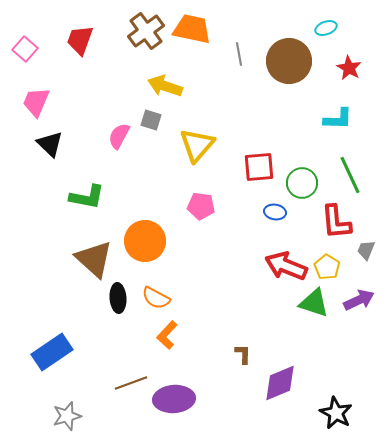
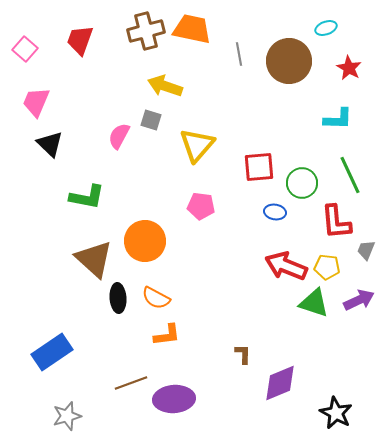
brown cross: rotated 21 degrees clockwise
yellow pentagon: rotated 25 degrees counterclockwise
orange L-shape: rotated 140 degrees counterclockwise
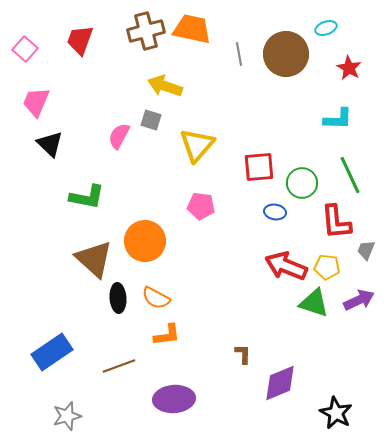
brown circle: moved 3 px left, 7 px up
brown line: moved 12 px left, 17 px up
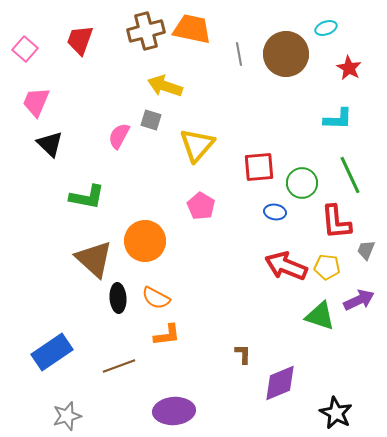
pink pentagon: rotated 24 degrees clockwise
green triangle: moved 6 px right, 13 px down
purple ellipse: moved 12 px down
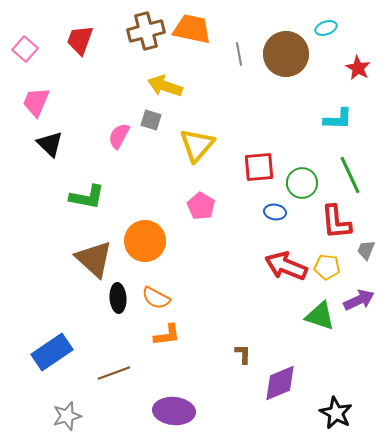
red star: moved 9 px right
brown line: moved 5 px left, 7 px down
purple ellipse: rotated 9 degrees clockwise
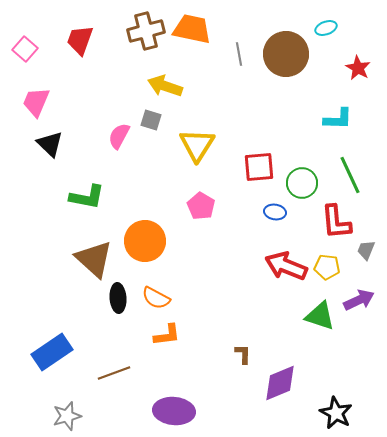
yellow triangle: rotated 9 degrees counterclockwise
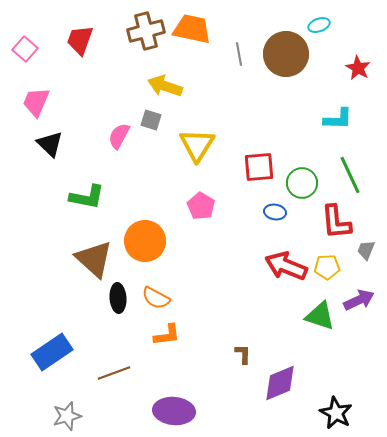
cyan ellipse: moved 7 px left, 3 px up
yellow pentagon: rotated 10 degrees counterclockwise
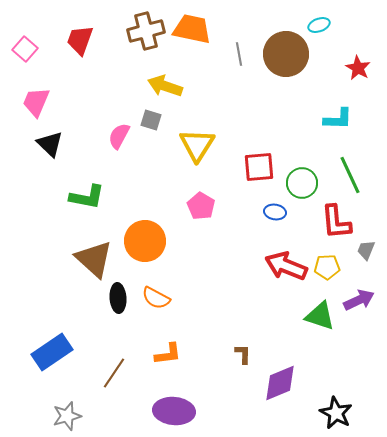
orange L-shape: moved 1 px right, 19 px down
brown line: rotated 36 degrees counterclockwise
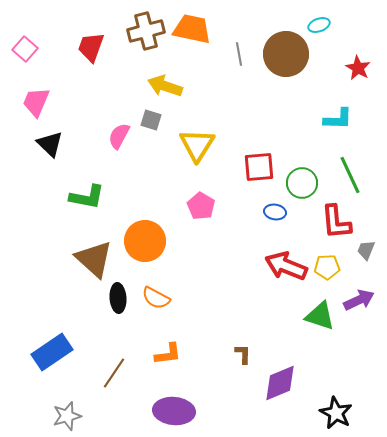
red trapezoid: moved 11 px right, 7 px down
